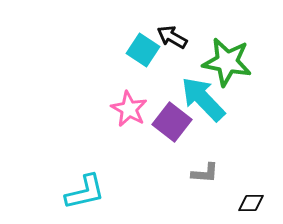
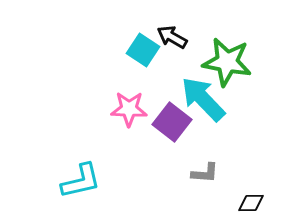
pink star: rotated 27 degrees counterclockwise
cyan L-shape: moved 4 px left, 11 px up
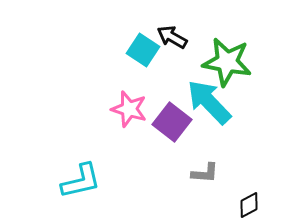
cyan arrow: moved 6 px right, 3 px down
pink star: rotated 15 degrees clockwise
black diamond: moved 2 px left, 2 px down; rotated 28 degrees counterclockwise
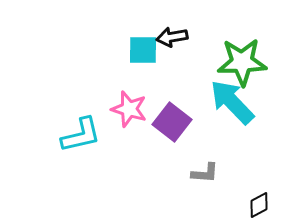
black arrow: rotated 40 degrees counterclockwise
cyan square: rotated 32 degrees counterclockwise
green star: moved 15 px right; rotated 12 degrees counterclockwise
cyan arrow: moved 23 px right
cyan L-shape: moved 46 px up
black diamond: moved 10 px right
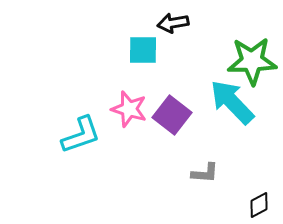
black arrow: moved 1 px right, 14 px up
green star: moved 10 px right, 1 px up
purple square: moved 7 px up
cyan L-shape: rotated 6 degrees counterclockwise
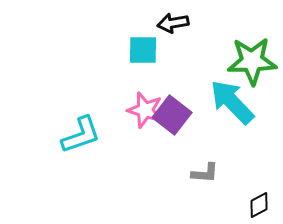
pink star: moved 16 px right, 1 px down
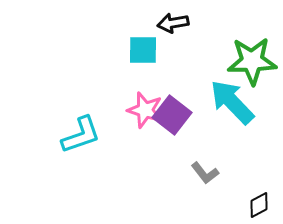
gray L-shape: rotated 48 degrees clockwise
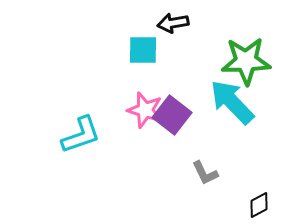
green star: moved 6 px left
gray L-shape: rotated 12 degrees clockwise
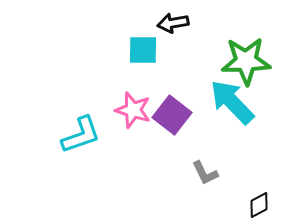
pink star: moved 12 px left
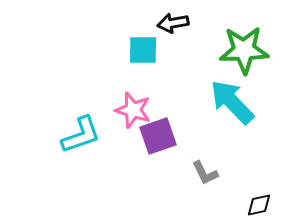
green star: moved 2 px left, 11 px up
purple square: moved 14 px left, 21 px down; rotated 33 degrees clockwise
black diamond: rotated 16 degrees clockwise
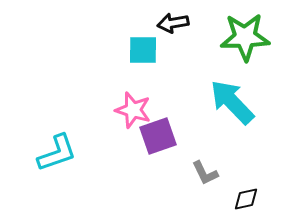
green star: moved 1 px right, 13 px up
cyan L-shape: moved 24 px left, 18 px down
black diamond: moved 13 px left, 6 px up
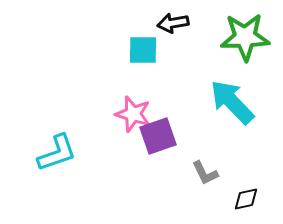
pink star: moved 4 px down
